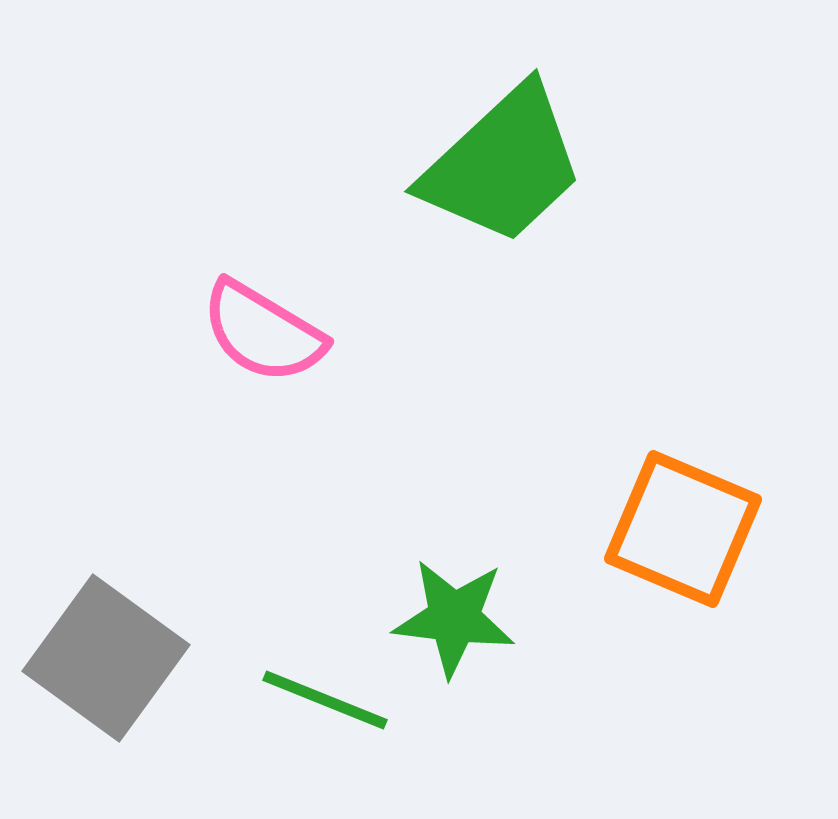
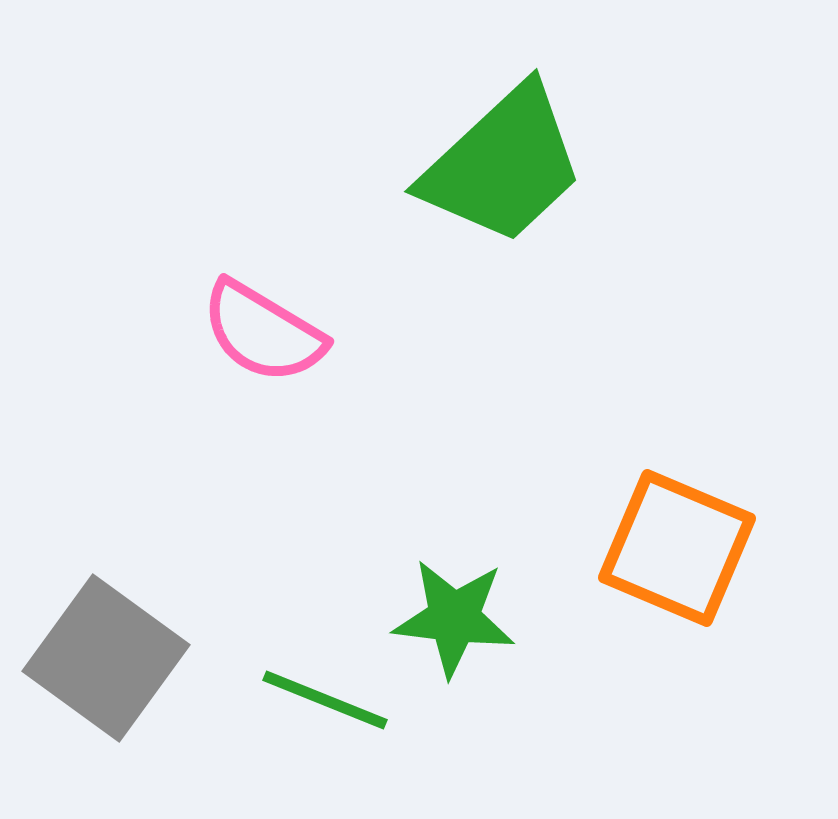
orange square: moved 6 px left, 19 px down
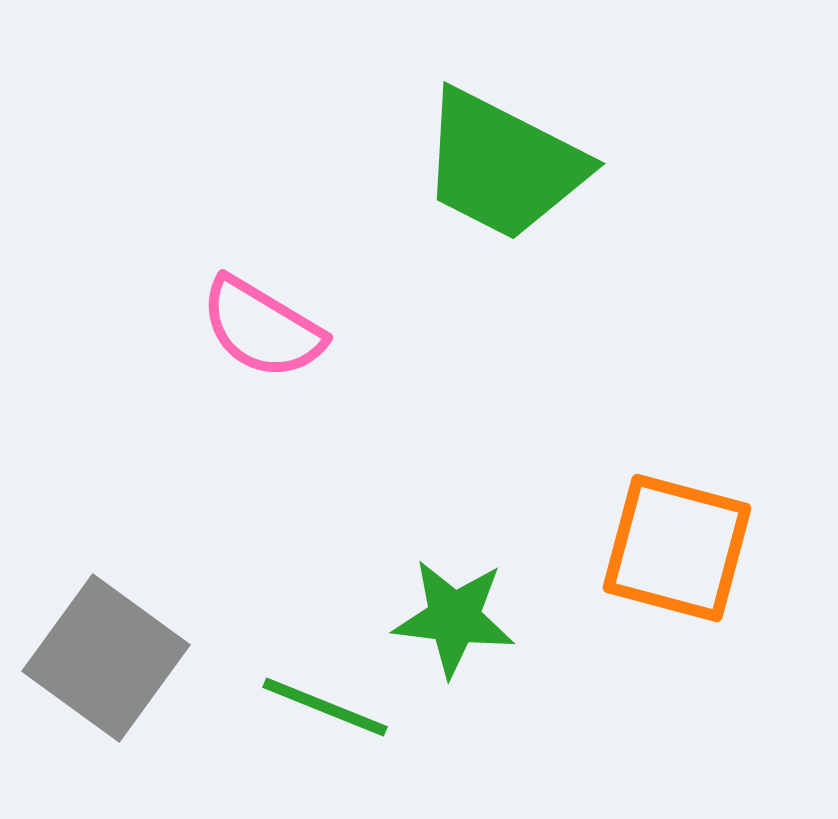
green trapezoid: rotated 70 degrees clockwise
pink semicircle: moved 1 px left, 4 px up
orange square: rotated 8 degrees counterclockwise
green line: moved 7 px down
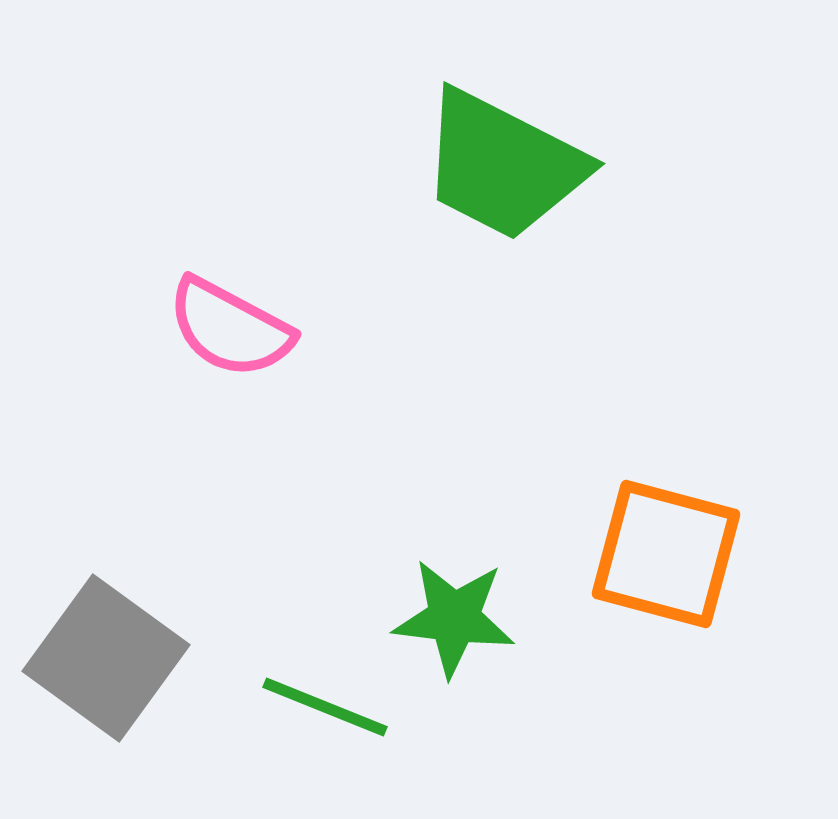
pink semicircle: moved 32 px left; rotated 3 degrees counterclockwise
orange square: moved 11 px left, 6 px down
